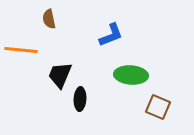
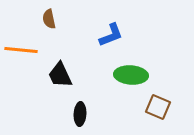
black trapezoid: rotated 48 degrees counterclockwise
black ellipse: moved 15 px down
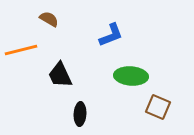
brown semicircle: rotated 132 degrees clockwise
orange line: rotated 20 degrees counterclockwise
green ellipse: moved 1 px down
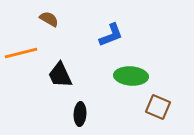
orange line: moved 3 px down
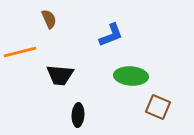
brown semicircle: rotated 36 degrees clockwise
orange line: moved 1 px left, 1 px up
black trapezoid: rotated 60 degrees counterclockwise
black ellipse: moved 2 px left, 1 px down
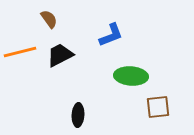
brown semicircle: rotated 12 degrees counterclockwise
black trapezoid: moved 20 px up; rotated 148 degrees clockwise
brown square: rotated 30 degrees counterclockwise
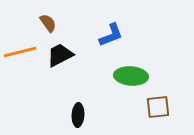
brown semicircle: moved 1 px left, 4 px down
